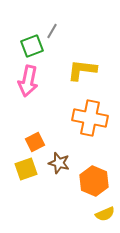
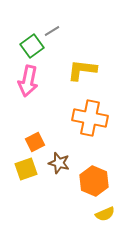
gray line: rotated 28 degrees clockwise
green square: rotated 15 degrees counterclockwise
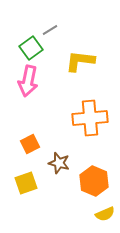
gray line: moved 2 px left, 1 px up
green square: moved 1 px left, 2 px down
yellow L-shape: moved 2 px left, 9 px up
orange cross: rotated 16 degrees counterclockwise
orange square: moved 5 px left, 2 px down
yellow square: moved 14 px down
